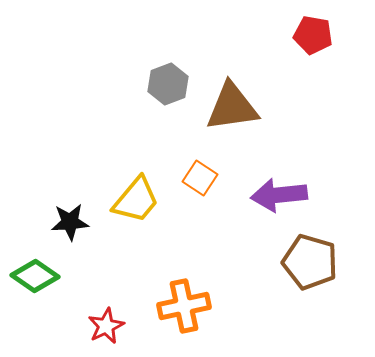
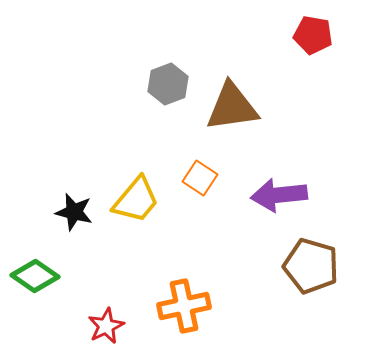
black star: moved 4 px right, 10 px up; rotated 18 degrees clockwise
brown pentagon: moved 1 px right, 4 px down
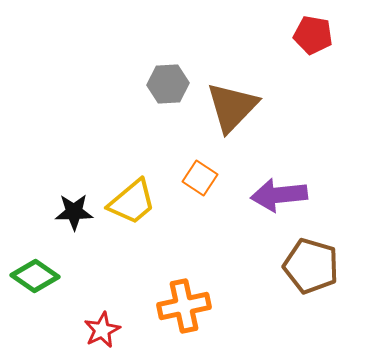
gray hexagon: rotated 18 degrees clockwise
brown triangle: rotated 38 degrees counterclockwise
yellow trapezoid: moved 4 px left, 2 px down; rotated 10 degrees clockwise
black star: rotated 15 degrees counterclockwise
red star: moved 4 px left, 4 px down
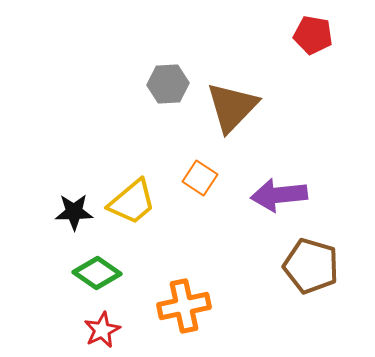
green diamond: moved 62 px right, 3 px up
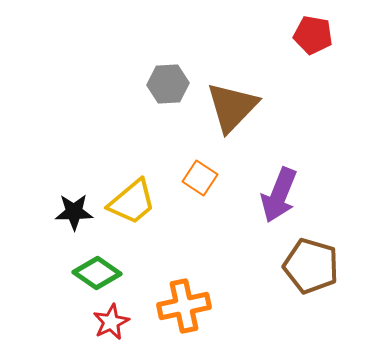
purple arrow: rotated 62 degrees counterclockwise
red star: moved 9 px right, 8 px up
